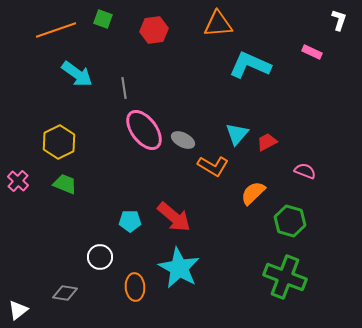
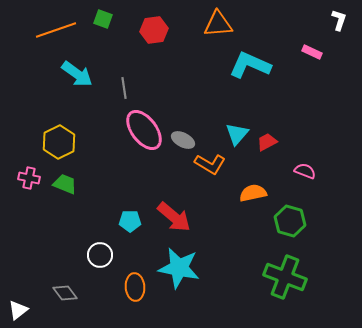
orange L-shape: moved 3 px left, 2 px up
pink cross: moved 11 px right, 3 px up; rotated 30 degrees counterclockwise
orange semicircle: rotated 32 degrees clockwise
white circle: moved 2 px up
cyan star: rotated 18 degrees counterclockwise
gray diamond: rotated 45 degrees clockwise
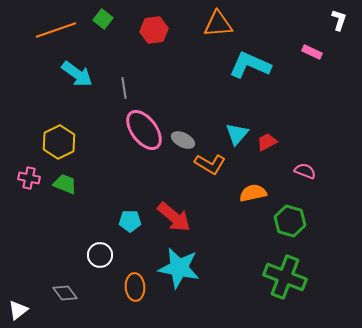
green square: rotated 18 degrees clockwise
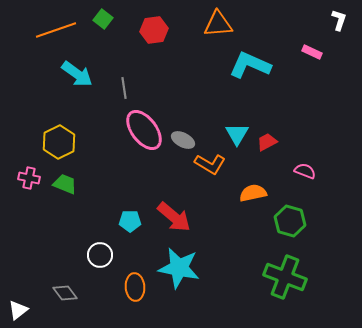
cyan triangle: rotated 10 degrees counterclockwise
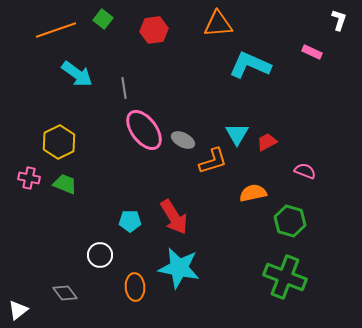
orange L-shape: moved 3 px right, 3 px up; rotated 48 degrees counterclockwise
red arrow: rotated 18 degrees clockwise
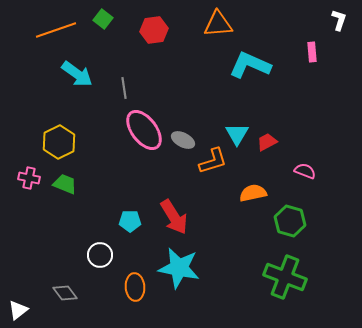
pink rectangle: rotated 60 degrees clockwise
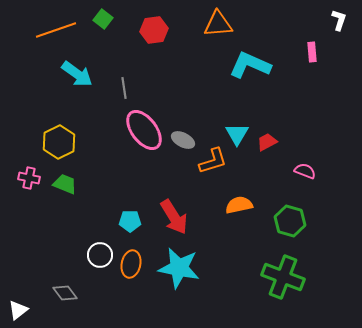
orange semicircle: moved 14 px left, 12 px down
green cross: moved 2 px left
orange ellipse: moved 4 px left, 23 px up; rotated 16 degrees clockwise
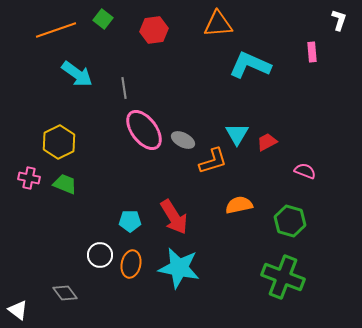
white triangle: rotated 45 degrees counterclockwise
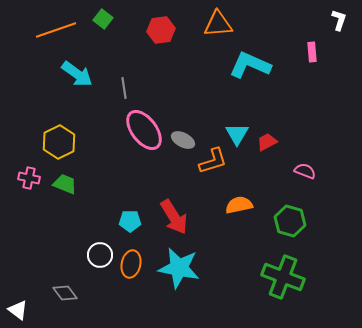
red hexagon: moved 7 px right
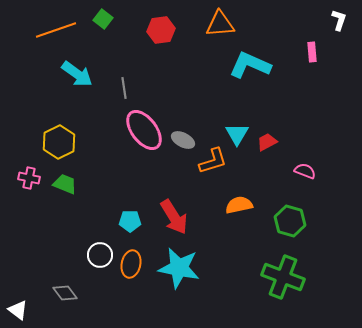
orange triangle: moved 2 px right
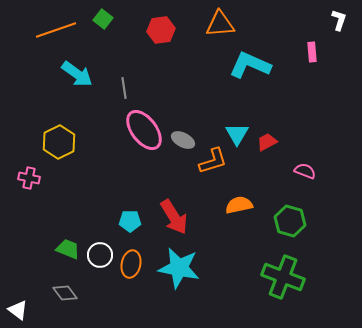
green trapezoid: moved 3 px right, 65 px down
